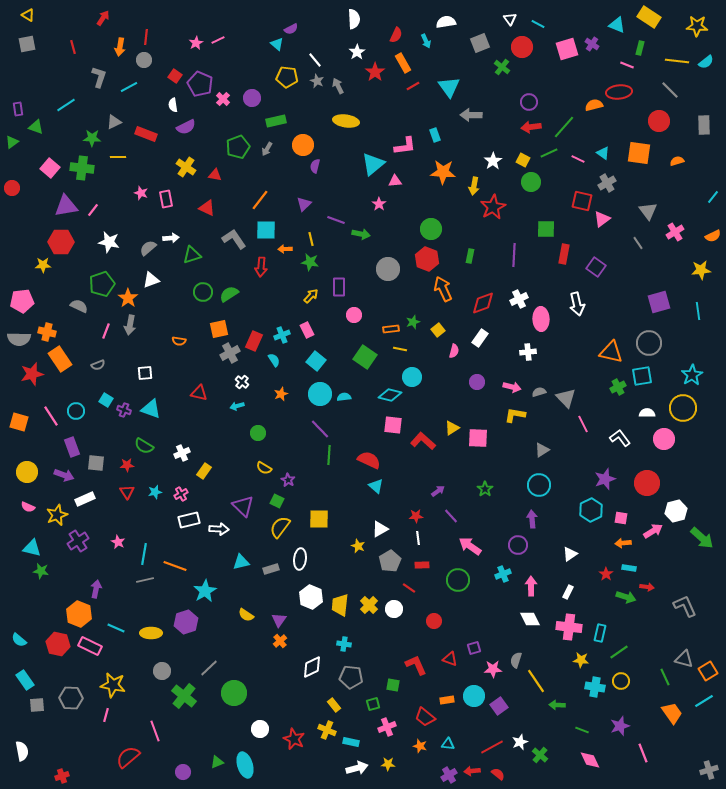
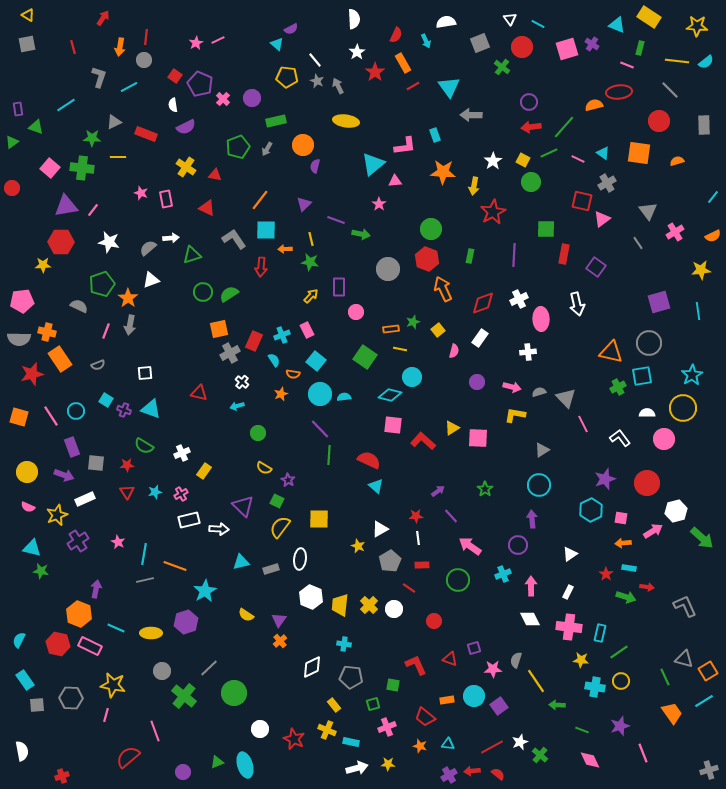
red star at (493, 207): moved 5 px down
pink circle at (354, 315): moved 2 px right, 3 px up
orange semicircle at (179, 341): moved 114 px right, 33 px down
orange square at (19, 422): moved 5 px up
cyan semicircle at (19, 640): rotated 77 degrees clockwise
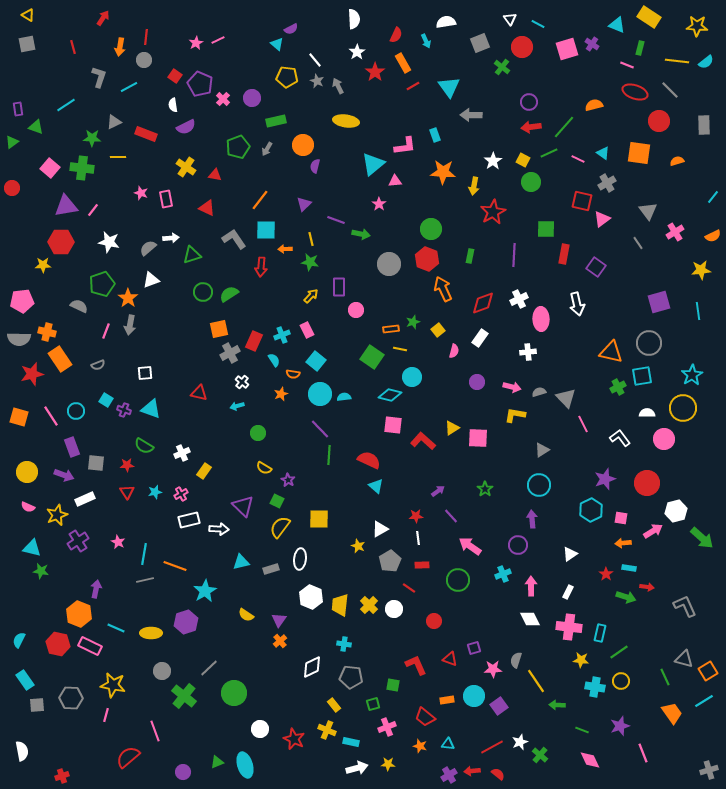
red ellipse at (619, 92): moved 16 px right; rotated 25 degrees clockwise
gray circle at (388, 269): moved 1 px right, 5 px up
pink circle at (356, 312): moved 2 px up
green square at (365, 357): moved 7 px right
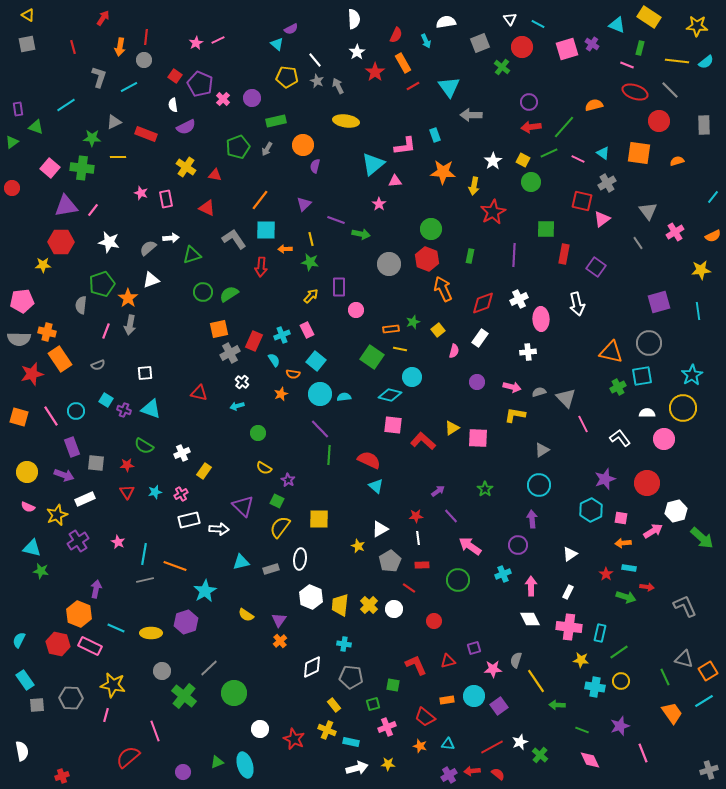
gray semicircle at (79, 306): moved 2 px right, 1 px up; rotated 108 degrees counterclockwise
red triangle at (450, 659): moved 2 px left, 2 px down; rotated 35 degrees counterclockwise
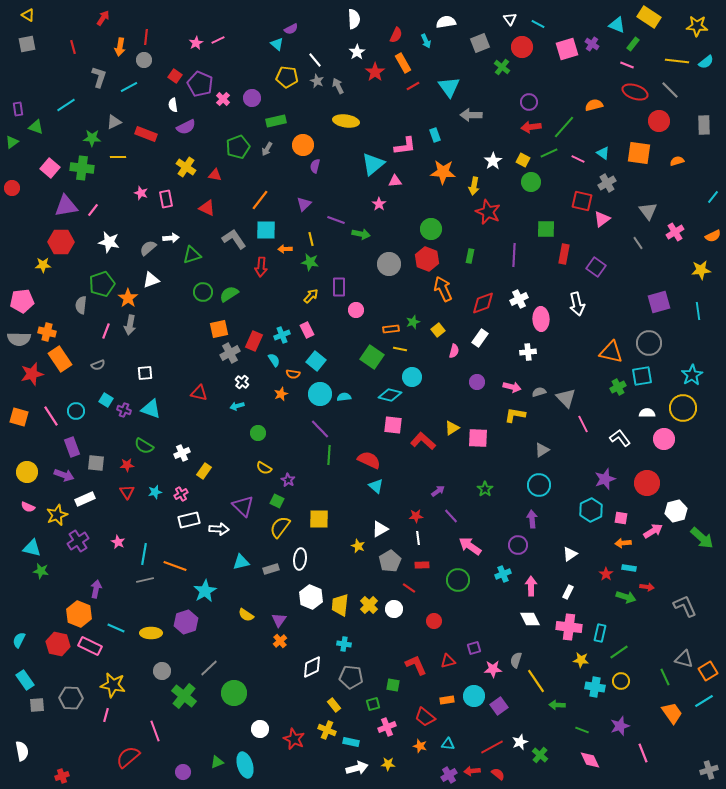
green rectangle at (640, 48): moved 7 px left, 4 px up; rotated 24 degrees clockwise
red star at (493, 212): moved 5 px left; rotated 20 degrees counterclockwise
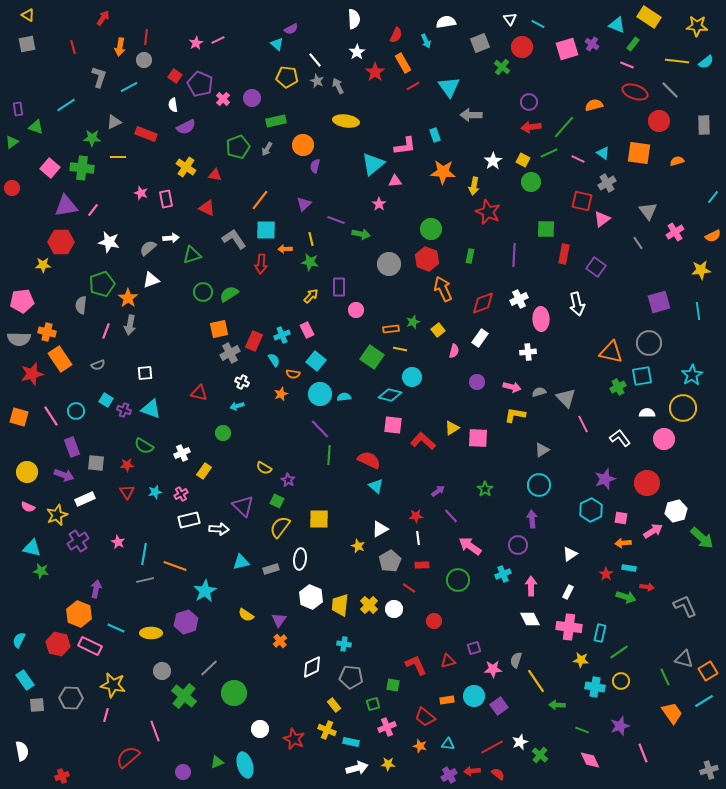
red arrow at (261, 267): moved 3 px up
white cross at (242, 382): rotated 16 degrees counterclockwise
green circle at (258, 433): moved 35 px left
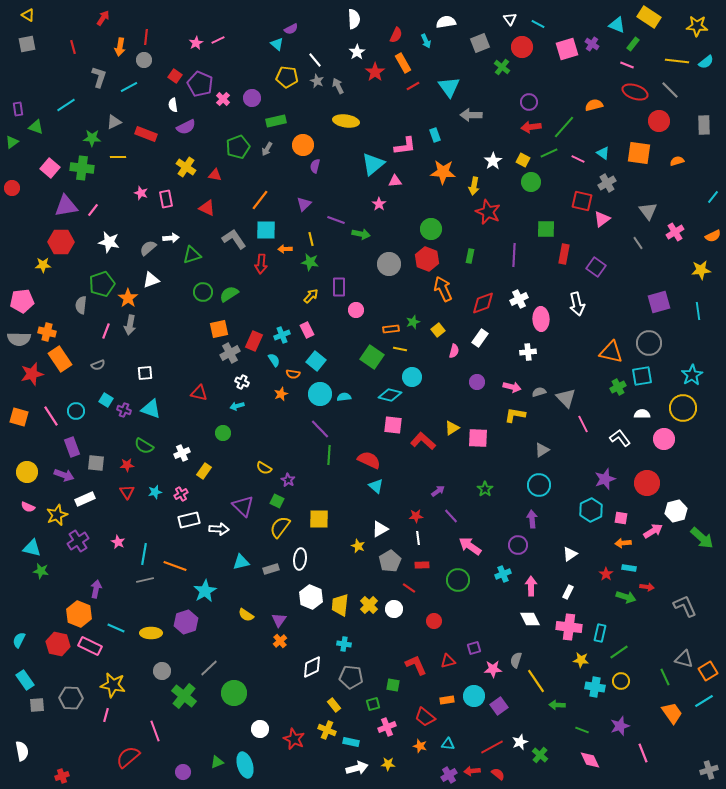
white semicircle at (647, 413): moved 5 px left, 1 px down
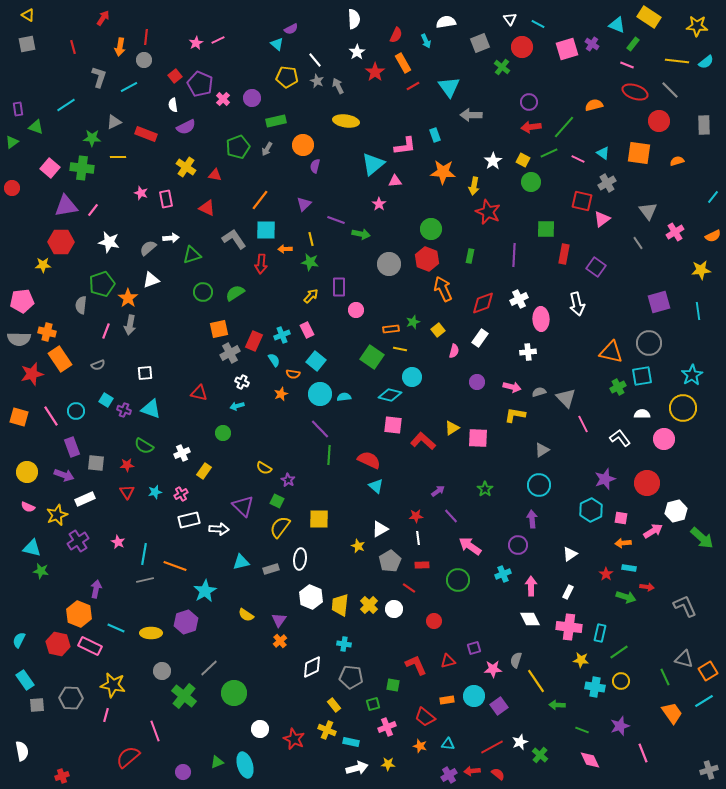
red square at (175, 76): rotated 16 degrees clockwise
green semicircle at (229, 294): moved 6 px right, 1 px up
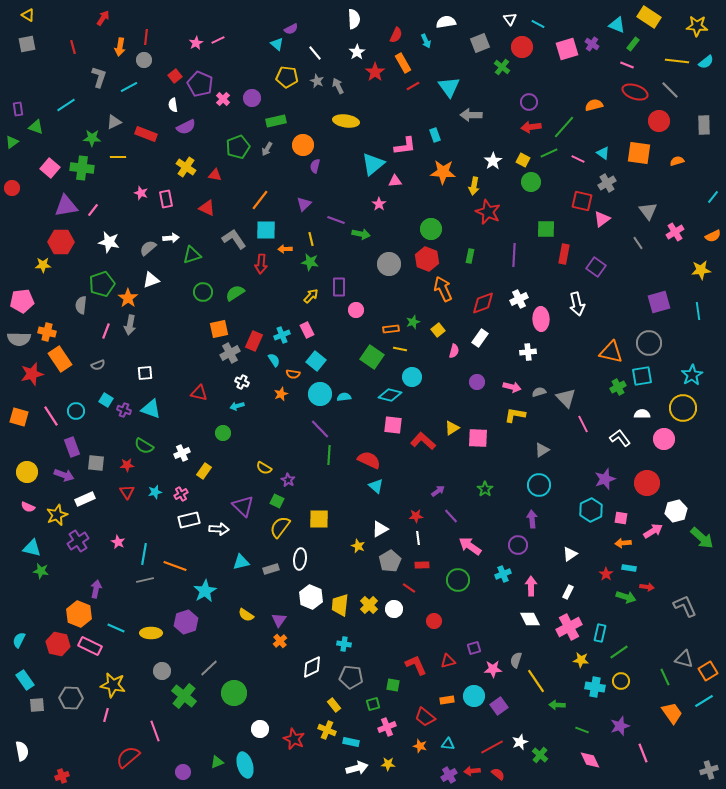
white line at (315, 60): moved 7 px up
pink cross at (569, 627): rotated 35 degrees counterclockwise
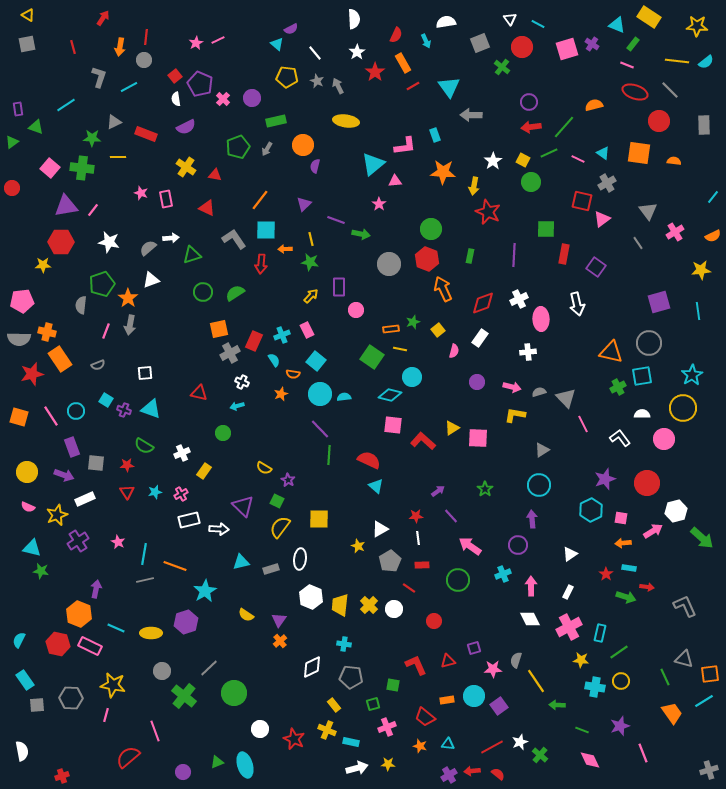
white semicircle at (173, 105): moved 3 px right, 6 px up
orange semicircle at (677, 161): moved 3 px left; rotated 24 degrees clockwise
orange square at (708, 671): moved 2 px right, 3 px down; rotated 24 degrees clockwise
